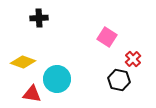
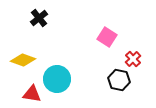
black cross: rotated 36 degrees counterclockwise
yellow diamond: moved 2 px up
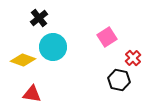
pink square: rotated 24 degrees clockwise
red cross: moved 1 px up
cyan circle: moved 4 px left, 32 px up
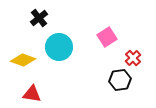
cyan circle: moved 6 px right
black hexagon: moved 1 px right; rotated 20 degrees counterclockwise
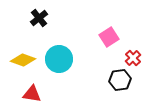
pink square: moved 2 px right
cyan circle: moved 12 px down
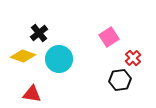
black cross: moved 15 px down
yellow diamond: moved 4 px up
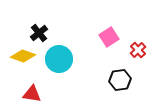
red cross: moved 5 px right, 8 px up
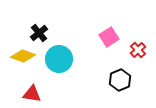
black hexagon: rotated 15 degrees counterclockwise
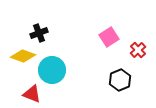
black cross: rotated 18 degrees clockwise
cyan circle: moved 7 px left, 11 px down
red triangle: rotated 12 degrees clockwise
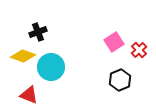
black cross: moved 1 px left, 1 px up
pink square: moved 5 px right, 5 px down
red cross: moved 1 px right
cyan circle: moved 1 px left, 3 px up
red triangle: moved 3 px left, 1 px down
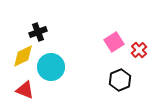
yellow diamond: rotated 45 degrees counterclockwise
red triangle: moved 4 px left, 5 px up
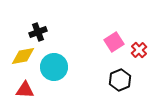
yellow diamond: rotated 15 degrees clockwise
cyan circle: moved 3 px right
red triangle: rotated 18 degrees counterclockwise
